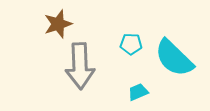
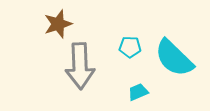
cyan pentagon: moved 1 px left, 3 px down
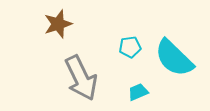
cyan pentagon: rotated 10 degrees counterclockwise
gray arrow: moved 1 px right, 12 px down; rotated 24 degrees counterclockwise
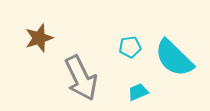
brown star: moved 19 px left, 14 px down
